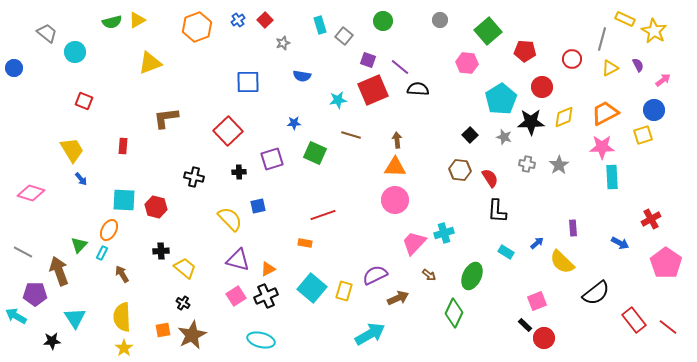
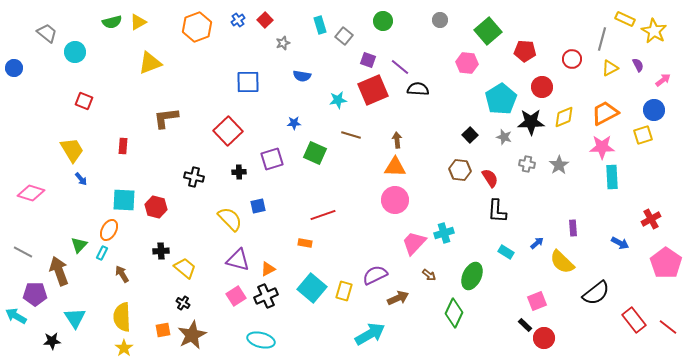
yellow triangle at (137, 20): moved 1 px right, 2 px down
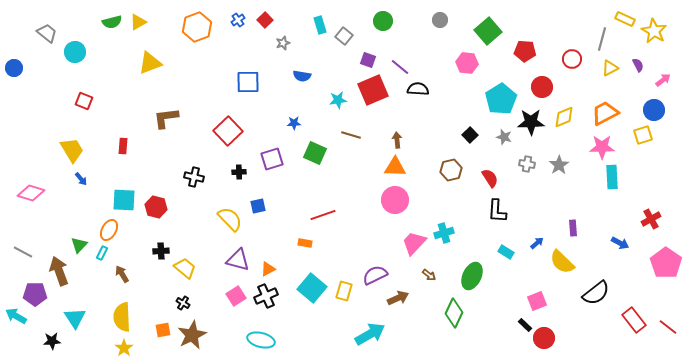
brown hexagon at (460, 170): moved 9 px left; rotated 20 degrees counterclockwise
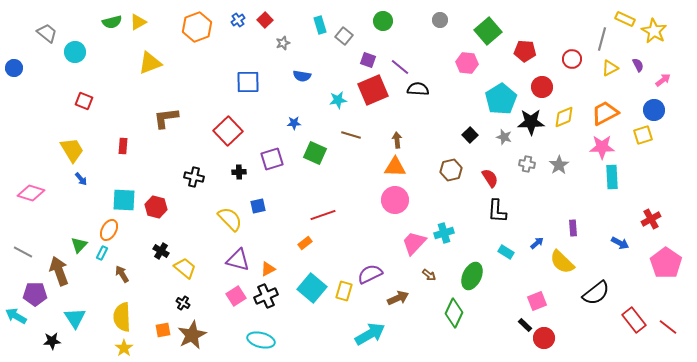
orange rectangle at (305, 243): rotated 48 degrees counterclockwise
black cross at (161, 251): rotated 35 degrees clockwise
purple semicircle at (375, 275): moved 5 px left, 1 px up
